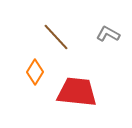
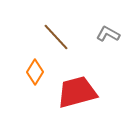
red trapezoid: rotated 21 degrees counterclockwise
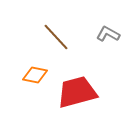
orange diamond: moved 3 px down; rotated 70 degrees clockwise
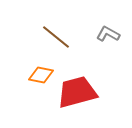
brown line: rotated 8 degrees counterclockwise
orange diamond: moved 6 px right
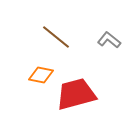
gray L-shape: moved 1 px right, 6 px down; rotated 10 degrees clockwise
red trapezoid: moved 1 px left, 2 px down
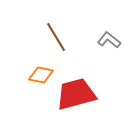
brown line: rotated 20 degrees clockwise
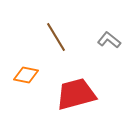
orange diamond: moved 15 px left
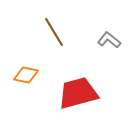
brown line: moved 2 px left, 5 px up
red trapezoid: moved 2 px right, 1 px up
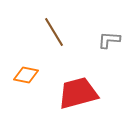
gray L-shape: rotated 35 degrees counterclockwise
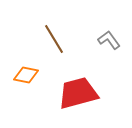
brown line: moved 7 px down
gray L-shape: rotated 50 degrees clockwise
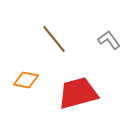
brown line: rotated 8 degrees counterclockwise
orange diamond: moved 5 px down
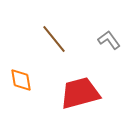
orange diamond: moved 5 px left; rotated 70 degrees clockwise
red trapezoid: moved 2 px right
